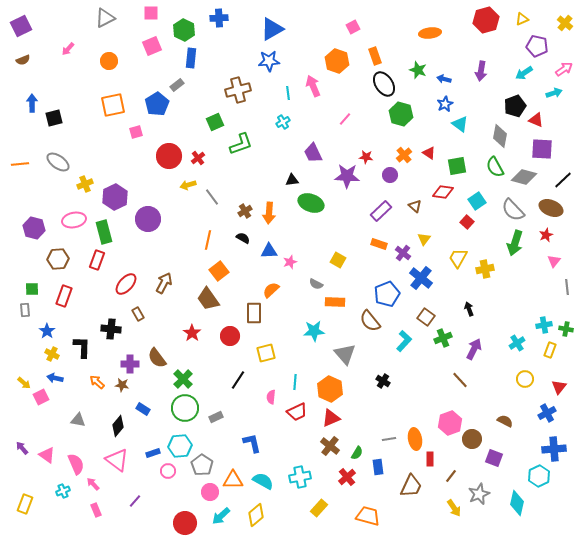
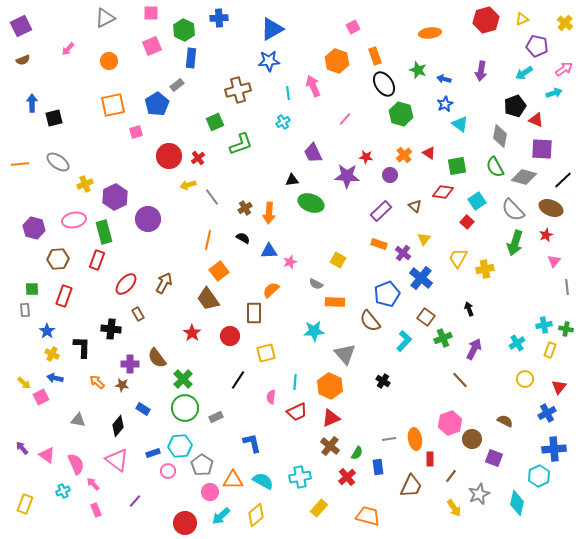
brown cross at (245, 211): moved 3 px up
orange hexagon at (330, 389): moved 3 px up
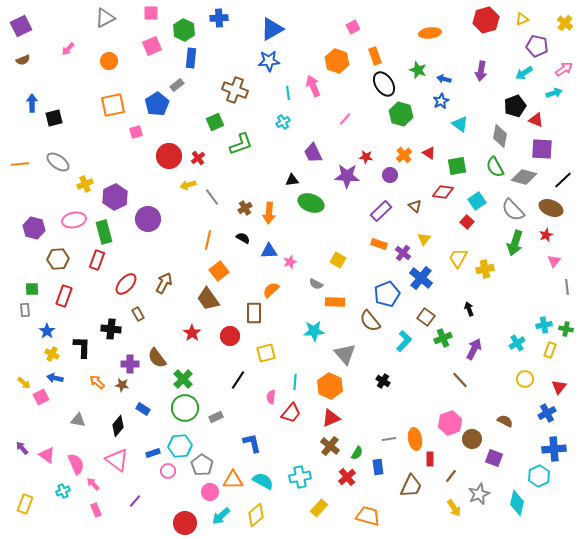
brown cross at (238, 90): moved 3 px left; rotated 35 degrees clockwise
blue star at (445, 104): moved 4 px left, 3 px up
red trapezoid at (297, 412): moved 6 px left, 1 px down; rotated 25 degrees counterclockwise
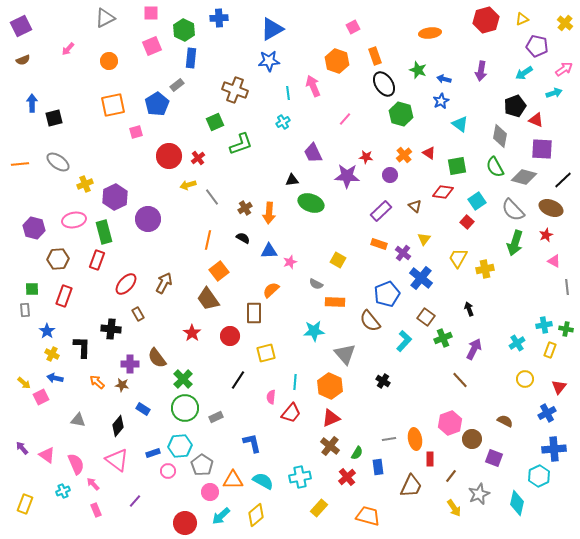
pink triangle at (554, 261): rotated 40 degrees counterclockwise
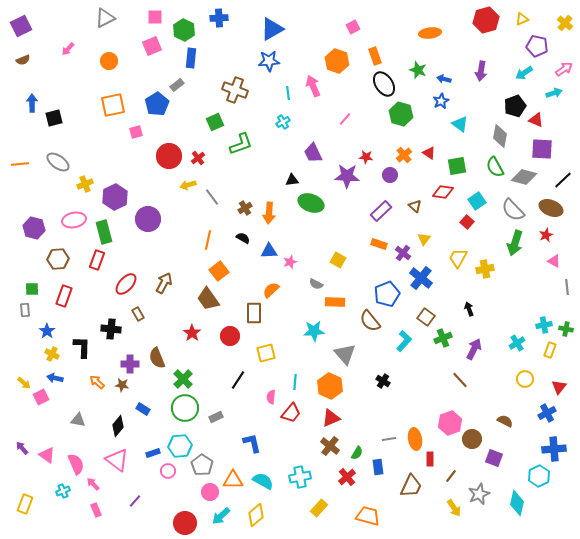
pink square at (151, 13): moved 4 px right, 4 px down
brown semicircle at (157, 358): rotated 15 degrees clockwise
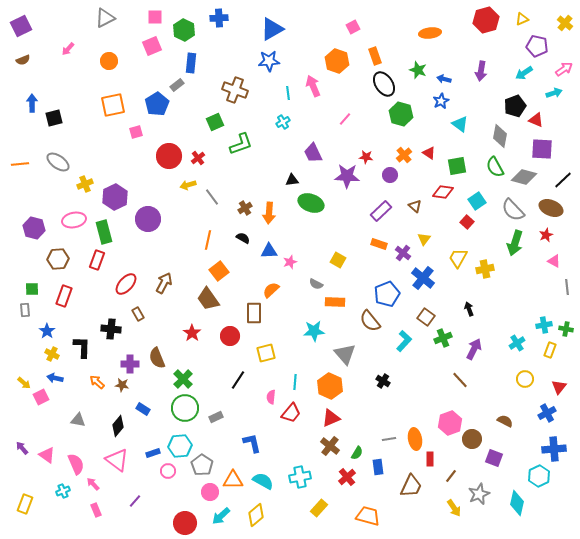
blue rectangle at (191, 58): moved 5 px down
blue cross at (421, 278): moved 2 px right
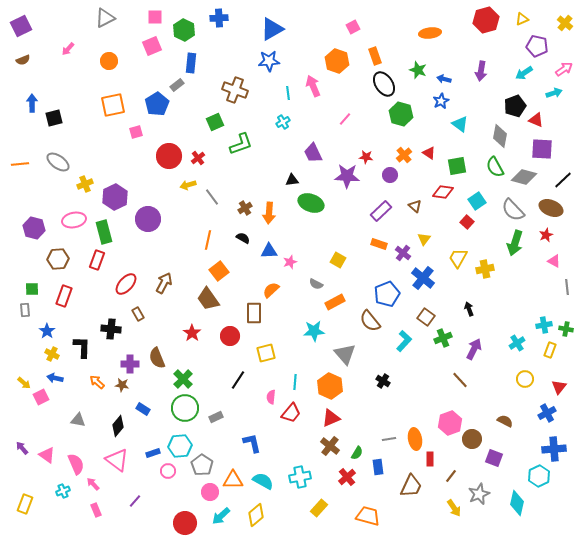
orange rectangle at (335, 302): rotated 30 degrees counterclockwise
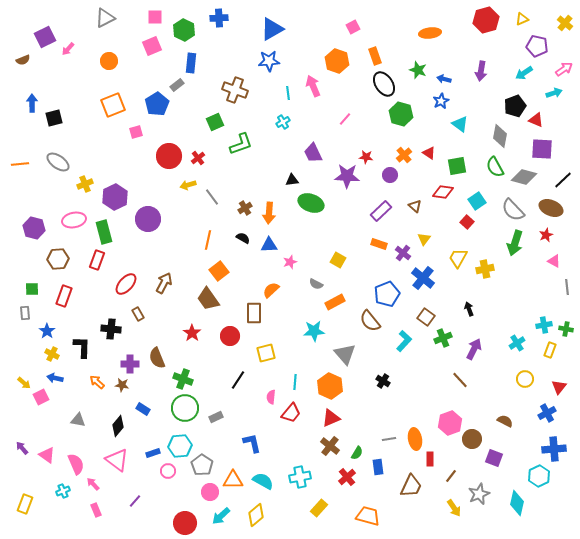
purple square at (21, 26): moved 24 px right, 11 px down
orange square at (113, 105): rotated 10 degrees counterclockwise
blue triangle at (269, 251): moved 6 px up
gray rectangle at (25, 310): moved 3 px down
green cross at (183, 379): rotated 24 degrees counterclockwise
